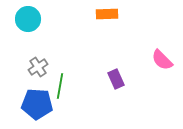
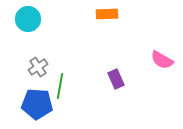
pink semicircle: rotated 15 degrees counterclockwise
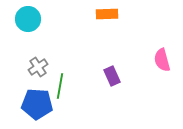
pink semicircle: rotated 45 degrees clockwise
purple rectangle: moved 4 px left, 3 px up
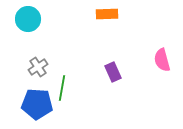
purple rectangle: moved 1 px right, 4 px up
green line: moved 2 px right, 2 px down
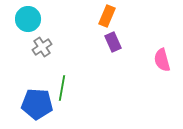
orange rectangle: moved 2 px down; rotated 65 degrees counterclockwise
gray cross: moved 4 px right, 20 px up
purple rectangle: moved 30 px up
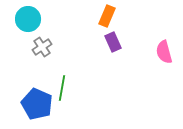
pink semicircle: moved 2 px right, 8 px up
blue pentagon: rotated 20 degrees clockwise
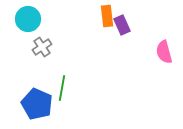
orange rectangle: rotated 30 degrees counterclockwise
purple rectangle: moved 9 px right, 17 px up
